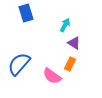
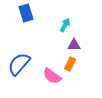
purple triangle: moved 2 px down; rotated 32 degrees counterclockwise
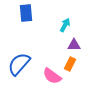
blue rectangle: rotated 12 degrees clockwise
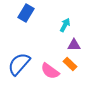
blue rectangle: rotated 36 degrees clockwise
orange rectangle: rotated 72 degrees counterclockwise
pink semicircle: moved 2 px left, 5 px up
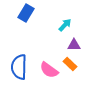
cyan arrow: rotated 16 degrees clockwise
blue semicircle: moved 3 px down; rotated 40 degrees counterclockwise
pink semicircle: moved 1 px left, 1 px up
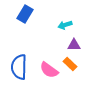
blue rectangle: moved 1 px left, 1 px down
cyan arrow: rotated 152 degrees counterclockwise
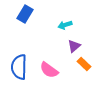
purple triangle: moved 1 px down; rotated 40 degrees counterclockwise
orange rectangle: moved 14 px right
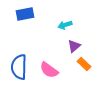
blue rectangle: rotated 48 degrees clockwise
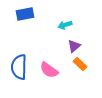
orange rectangle: moved 4 px left
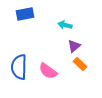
cyan arrow: rotated 32 degrees clockwise
pink semicircle: moved 1 px left, 1 px down
